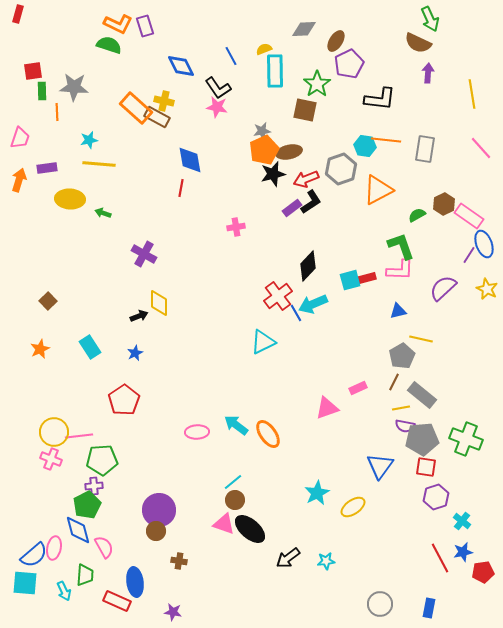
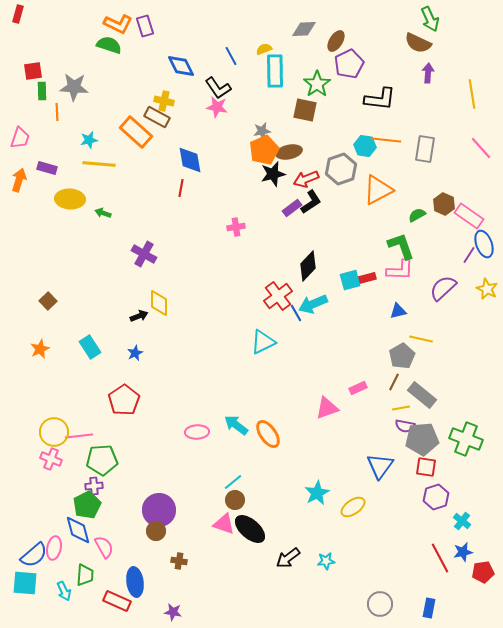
orange rectangle at (136, 108): moved 24 px down
purple rectangle at (47, 168): rotated 24 degrees clockwise
brown hexagon at (444, 204): rotated 10 degrees counterclockwise
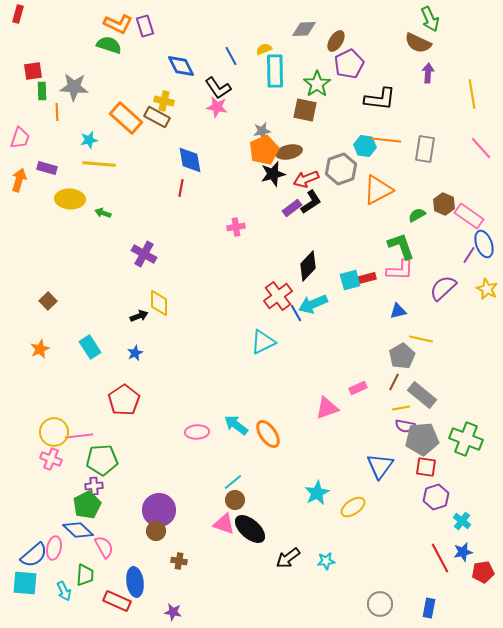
orange rectangle at (136, 132): moved 10 px left, 14 px up
blue diamond at (78, 530): rotated 32 degrees counterclockwise
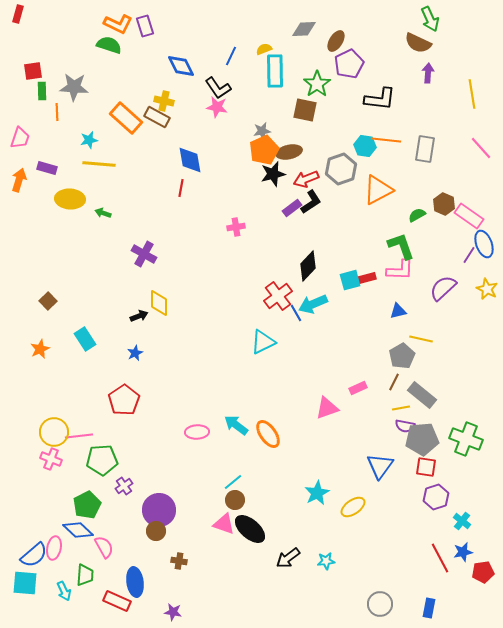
blue line at (231, 56): rotated 54 degrees clockwise
cyan rectangle at (90, 347): moved 5 px left, 8 px up
purple cross at (94, 486): moved 30 px right; rotated 30 degrees counterclockwise
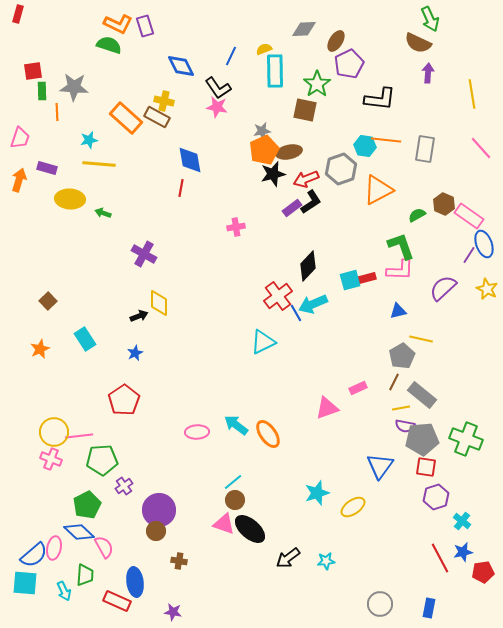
cyan star at (317, 493): rotated 10 degrees clockwise
blue diamond at (78, 530): moved 1 px right, 2 px down
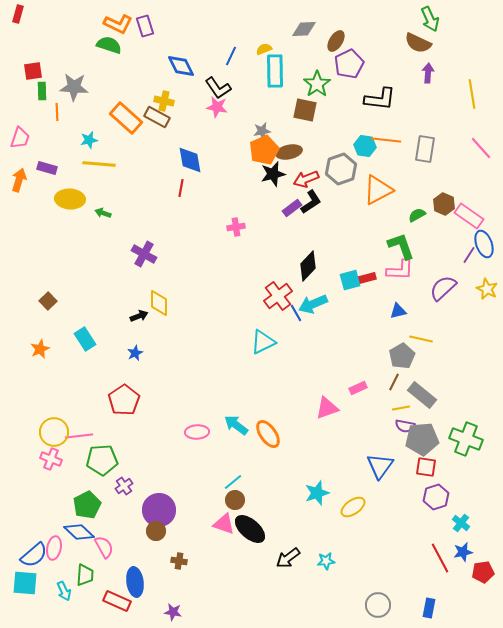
cyan cross at (462, 521): moved 1 px left, 2 px down
gray circle at (380, 604): moved 2 px left, 1 px down
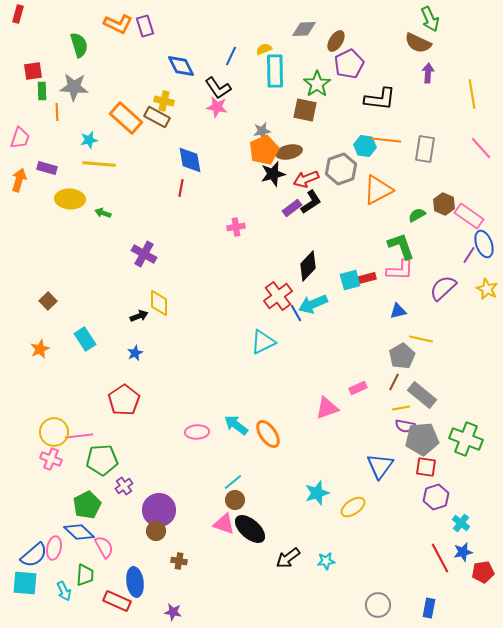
green semicircle at (109, 45): moved 30 px left; rotated 55 degrees clockwise
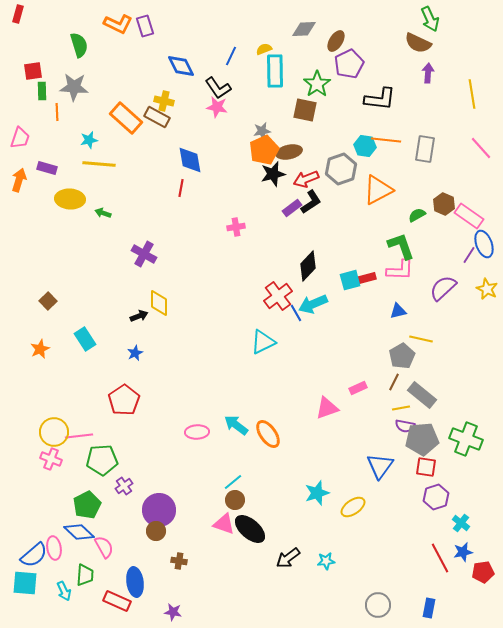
pink ellipse at (54, 548): rotated 20 degrees counterclockwise
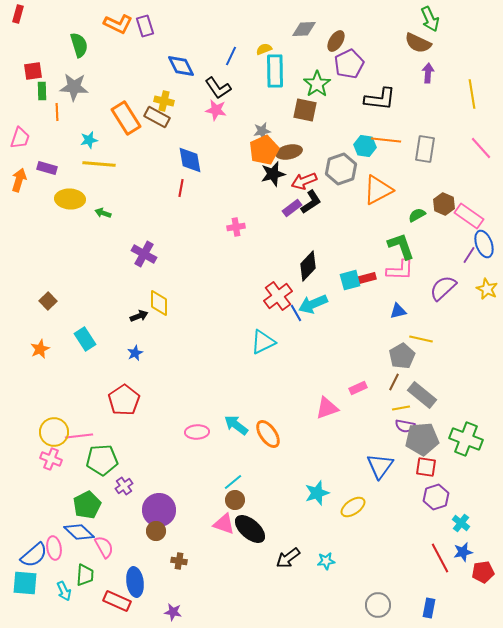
pink star at (217, 107): moved 1 px left, 3 px down
orange rectangle at (126, 118): rotated 16 degrees clockwise
red arrow at (306, 179): moved 2 px left, 2 px down
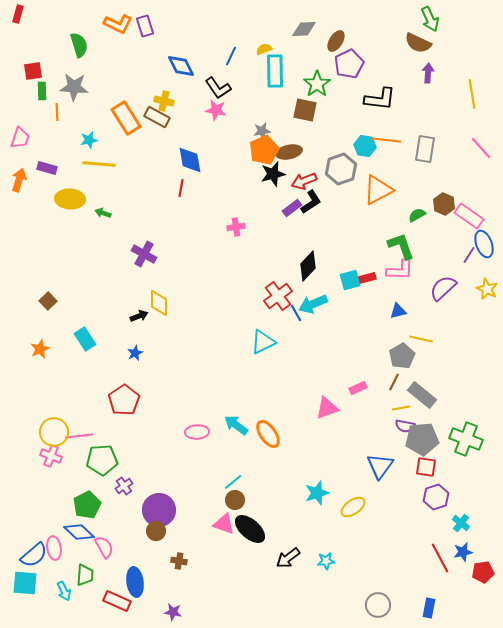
pink cross at (51, 459): moved 3 px up
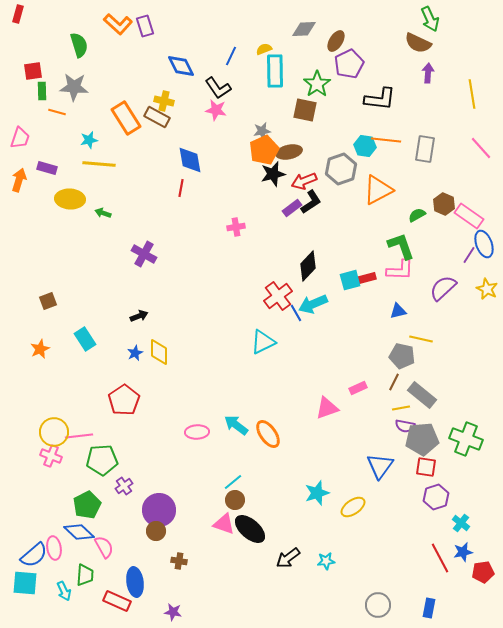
orange L-shape at (118, 24): rotated 16 degrees clockwise
orange line at (57, 112): rotated 72 degrees counterclockwise
brown square at (48, 301): rotated 24 degrees clockwise
yellow diamond at (159, 303): moved 49 px down
gray pentagon at (402, 356): rotated 30 degrees counterclockwise
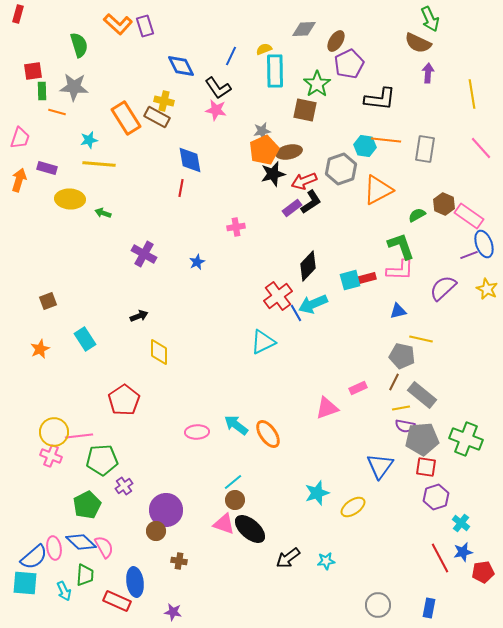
purple line at (469, 255): rotated 36 degrees clockwise
blue star at (135, 353): moved 62 px right, 91 px up
purple circle at (159, 510): moved 7 px right
blue diamond at (79, 532): moved 2 px right, 10 px down
blue semicircle at (34, 555): moved 2 px down
